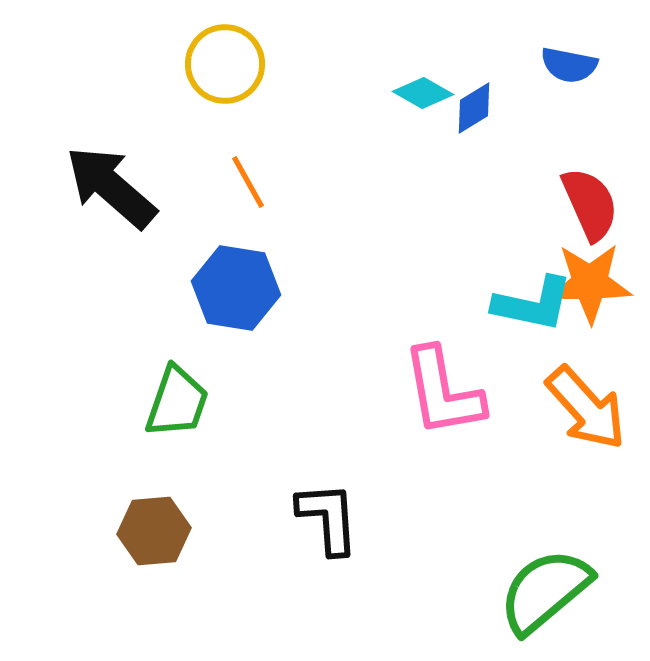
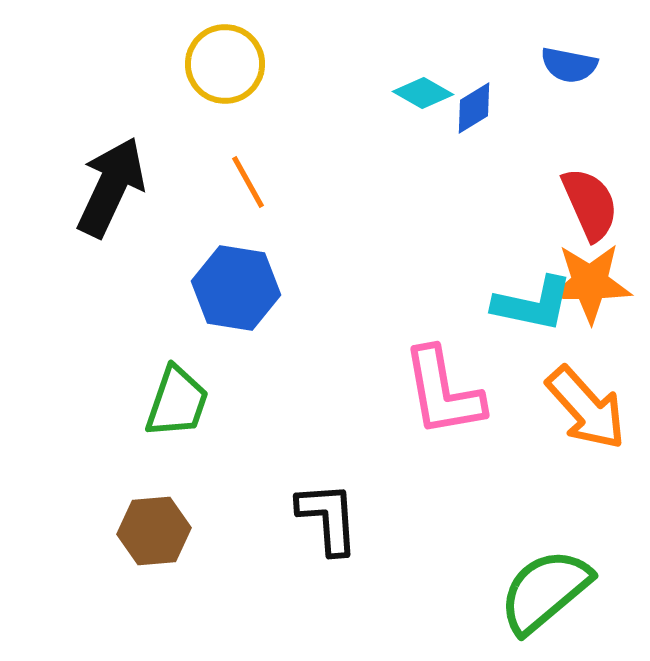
black arrow: rotated 74 degrees clockwise
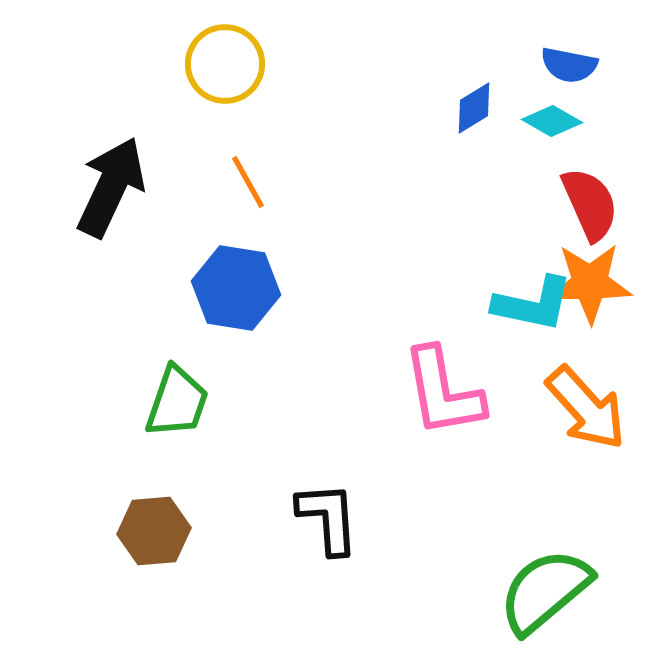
cyan diamond: moved 129 px right, 28 px down
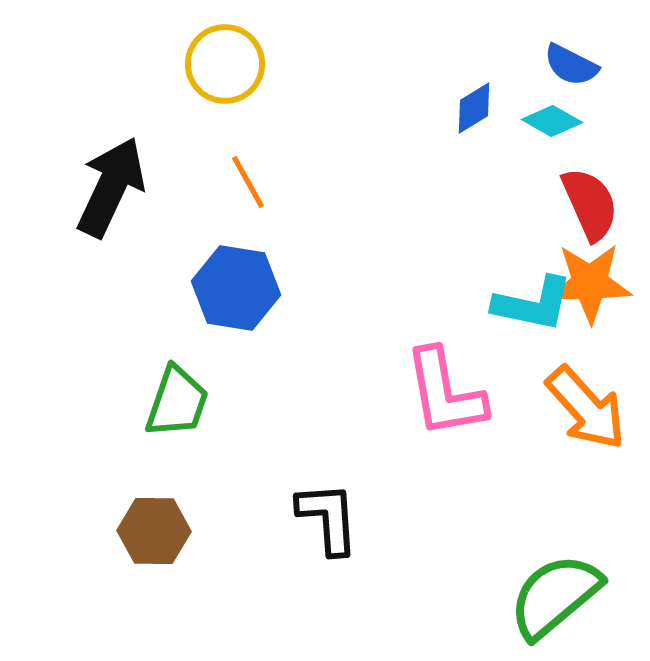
blue semicircle: moved 2 px right; rotated 16 degrees clockwise
pink L-shape: moved 2 px right, 1 px down
brown hexagon: rotated 6 degrees clockwise
green semicircle: moved 10 px right, 5 px down
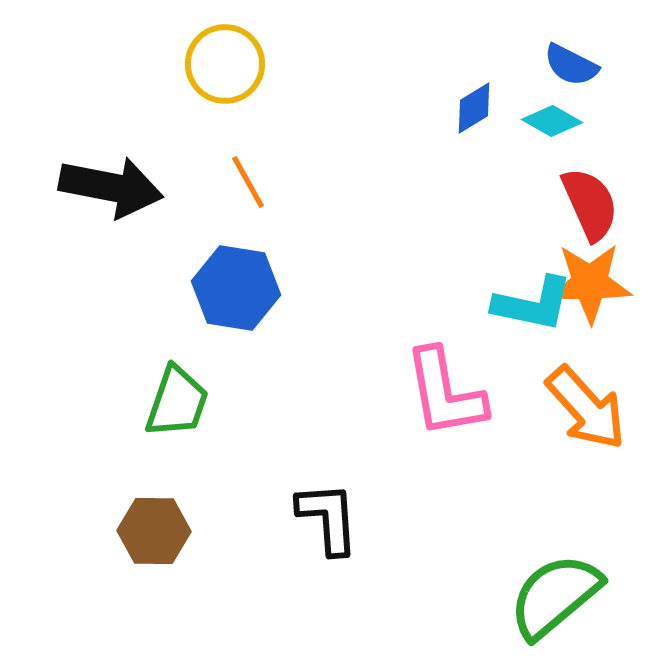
black arrow: rotated 76 degrees clockwise
